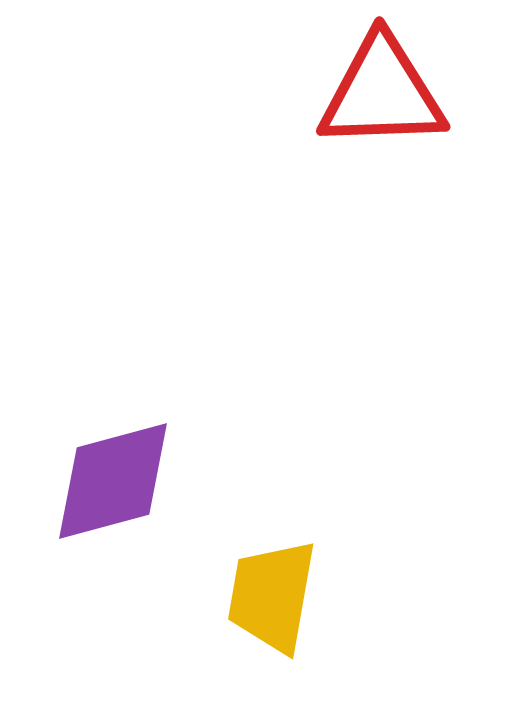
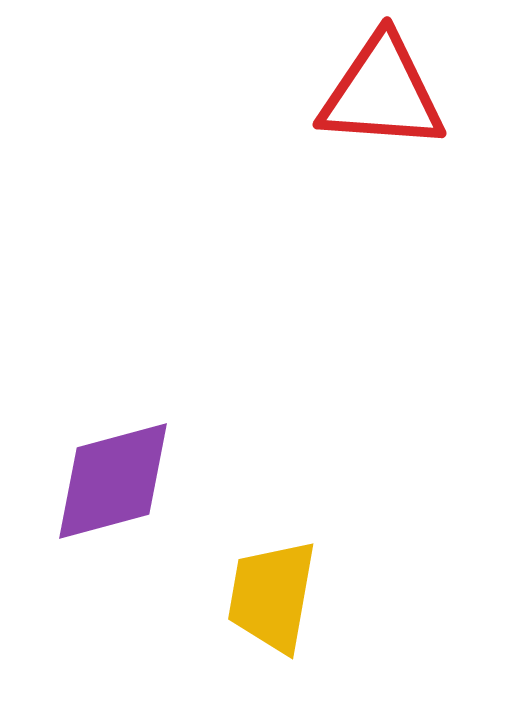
red triangle: rotated 6 degrees clockwise
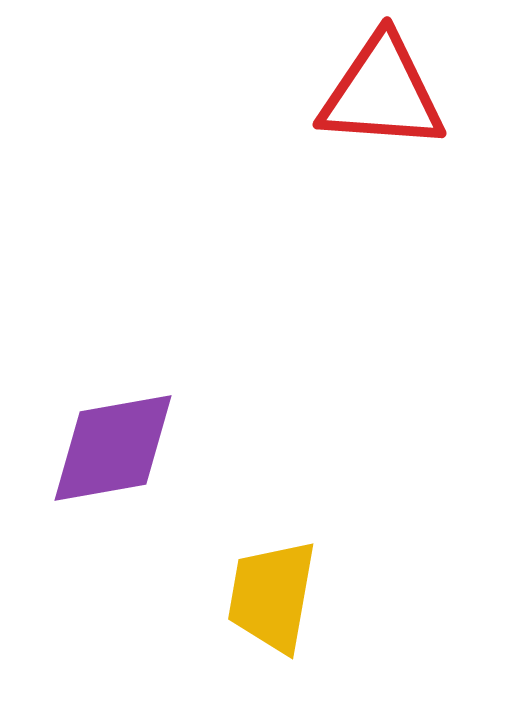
purple diamond: moved 33 px up; rotated 5 degrees clockwise
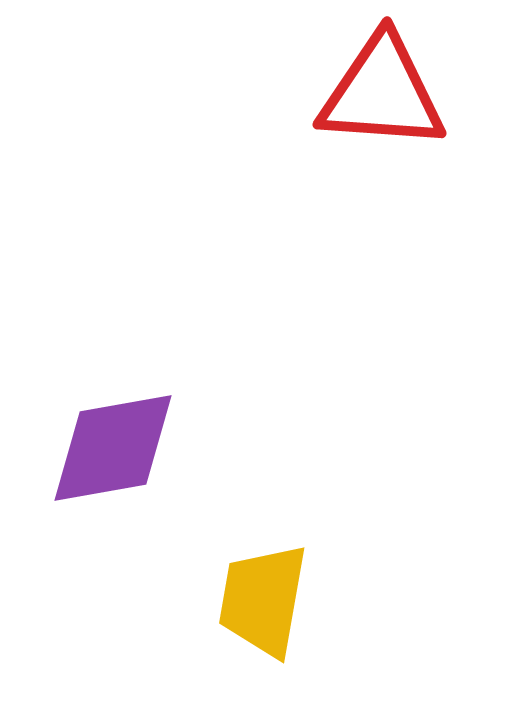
yellow trapezoid: moved 9 px left, 4 px down
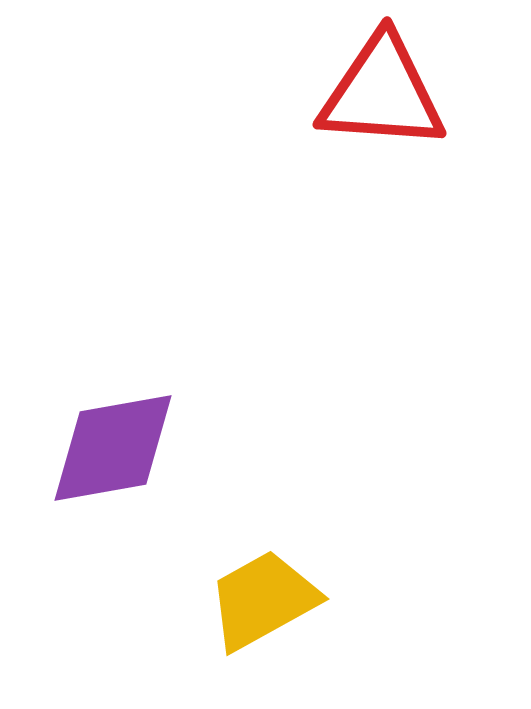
yellow trapezoid: rotated 51 degrees clockwise
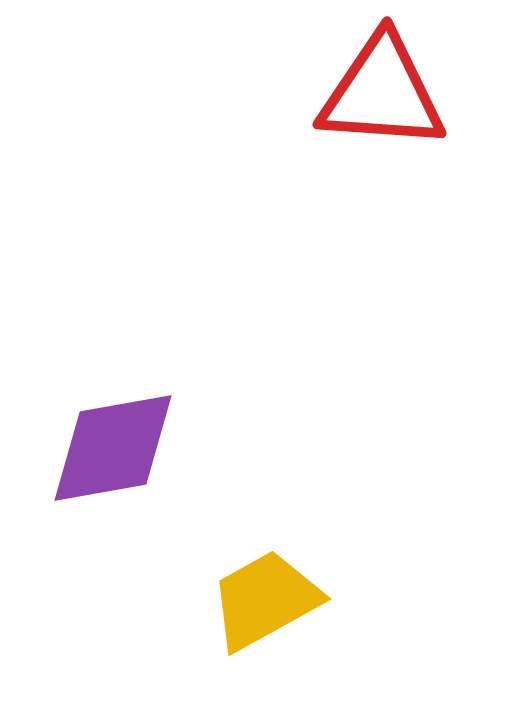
yellow trapezoid: moved 2 px right
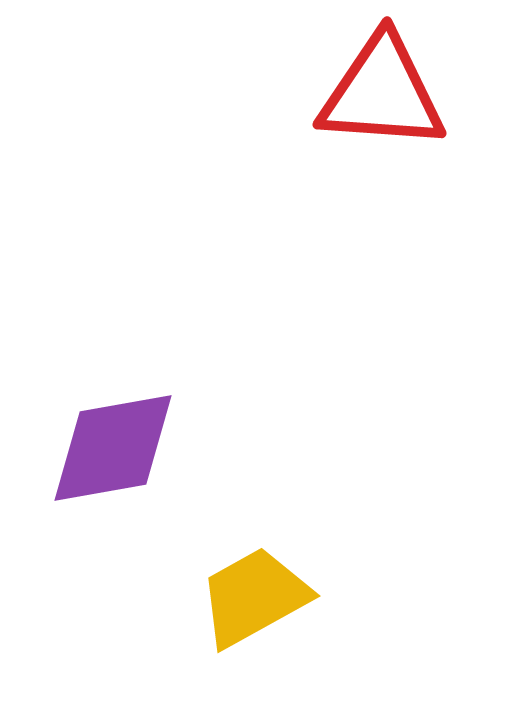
yellow trapezoid: moved 11 px left, 3 px up
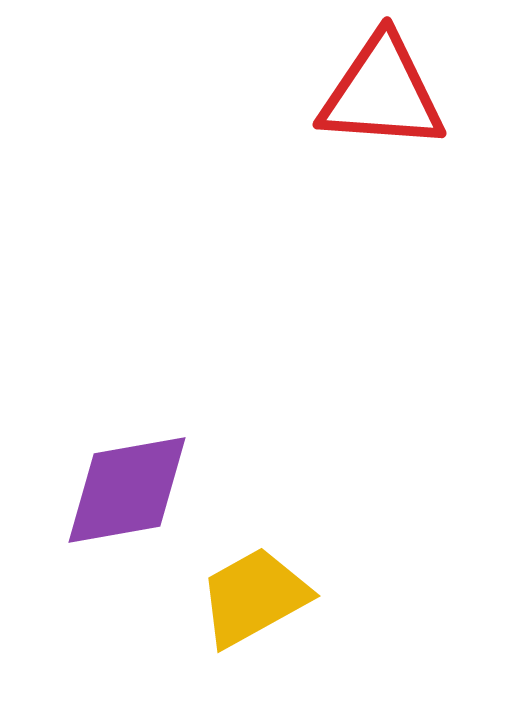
purple diamond: moved 14 px right, 42 px down
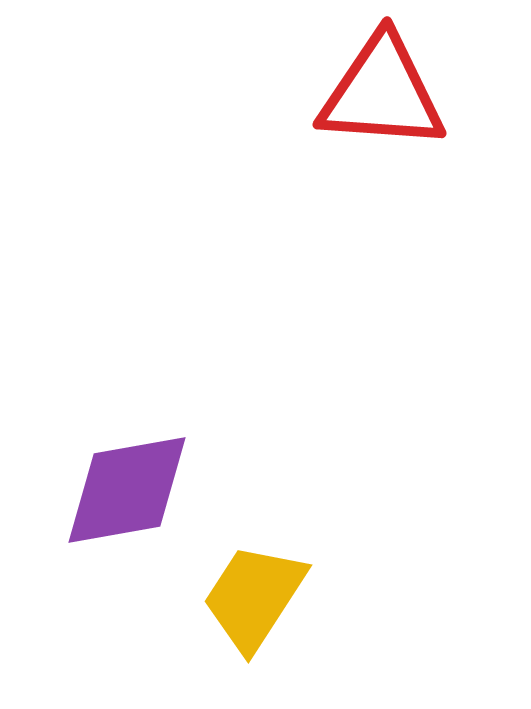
yellow trapezoid: rotated 28 degrees counterclockwise
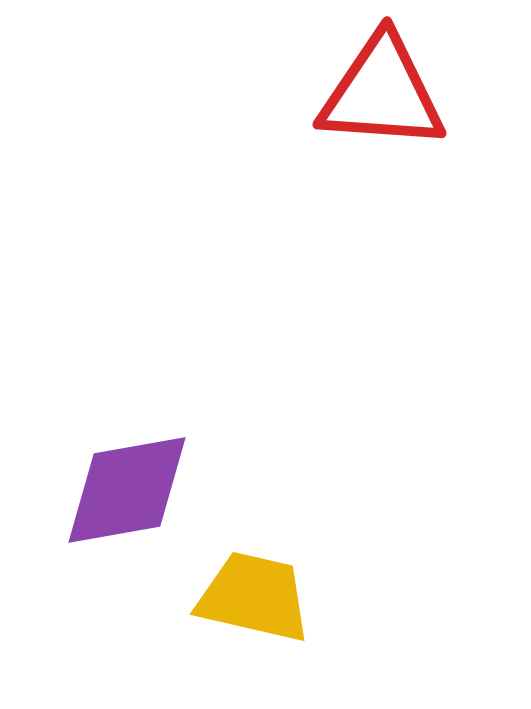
yellow trapezoid: rotated 70 degrees clockwise
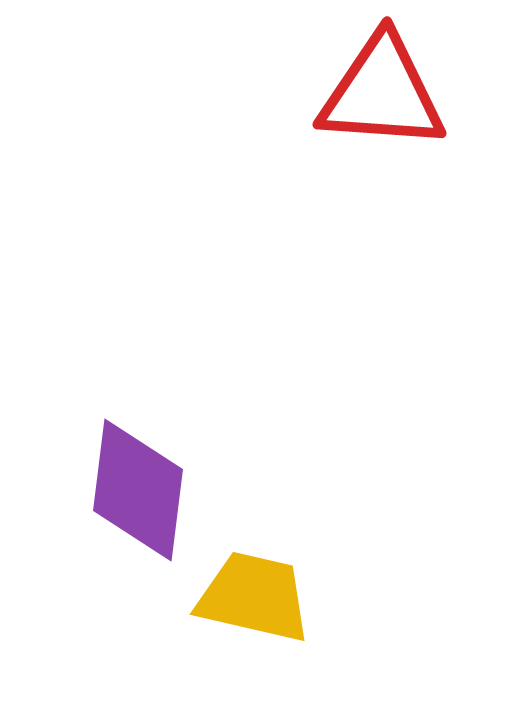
purple diamond: moved 11 px right; rotated 73 degrees counterclockwise
